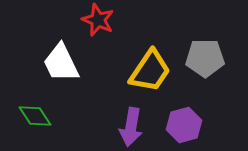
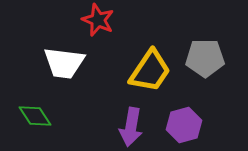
white trapezoid: moved 3 px right; rotated 57 degrees counterclockwise
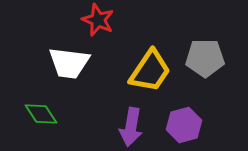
white trapezoid: moved 5 px right
green diamond: moved 6 px right, 2 px up
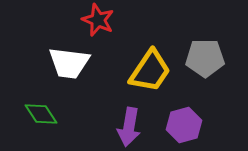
purple arrow: moved 2 px left
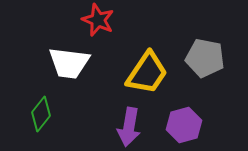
gray pentagon: rotated 12 degrees clockwise
yellow trapezoid: moved 3 px left, 2 px down
green diamond: rotated 72 degrees clockwise
